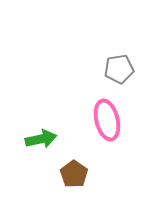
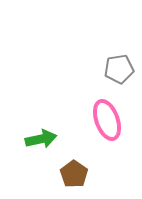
pink ellipse: rotated 6 degrees counterclockwise
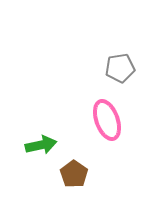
gray pentagon: moved 1 px right, 1 px up
green arrow: moved 6 px down
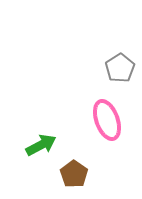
gray pentagon: rotated 24 degrees counterclockwise
green arrow: rotated 16 degrees counterclockwise
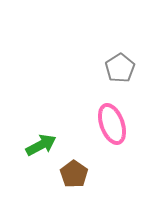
pink ellipse: moved 5 px right, 4 px down
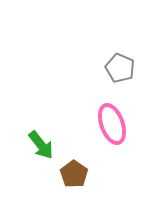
gray pentagon: rotated 16 degrees counterclockwise
green arrow: rotated 80 degrees clockwise
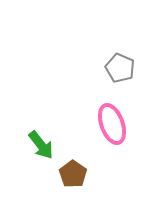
brown pentagon: moved 1 px left
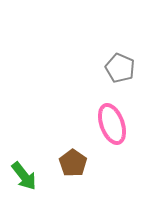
green arrow: moved 17 px left, 31 px down
brown pentagon: moved 11 px up
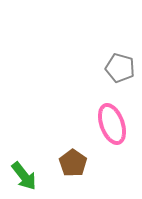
gray pentagon: rotated 8 degrees counterclockwise
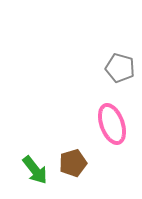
brown pentagon: rotated 20 degrees clockwise
green arrow: moved 11 px right, 6 px up
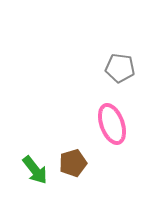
gray pentagon: rotated 8 degrees counterclockwise
